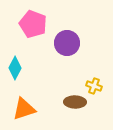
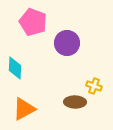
pink pentagon: moved 2 px up
cyan diamond: rotated 25 degrees counterclockwise
orange triangle: rotated 10 degrees counterclockwise
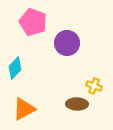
cyan diamond: rotated 40 degrees clockwise
brown ellipse: moved 2 px right, 2 px down
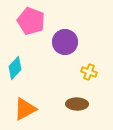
pink pentagon: moved 2 px left, 1 px up
purple circle: moved 2 px left, 1 px up
yellow cross: moved 5 px left, 14 px up
orange triangle: moved 1 px right
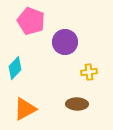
yellow cross: rotated 28 degrees counterclockwise
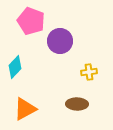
purple circle: moved 5 px left, 1 px up
cyan diamond: moved 1 px up
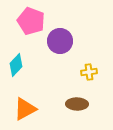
cyan diamond: moved 1 px right, 2 px up
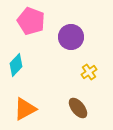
purple circle: moved 11 px right, 4 px up
yellow cross: rotated 28 degrees counterclockwise
brown ellipse: moved 1 px right, 4 px down; rotated 50 degrees clockwise
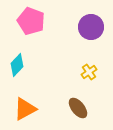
purple circle: moved 20 px right, 10 px up
cyan diamond: moved 1 px right
